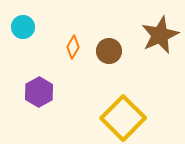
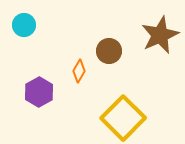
cyan circle: moved 1 px right, 2 px up
orange diamond: moved 6 px right, 24 px down
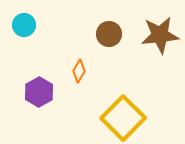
brown star: rotated 18 degrees clockwise
brown circle: moved 17 px up
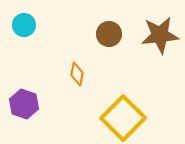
orange diamond: moved 2 px left, 3 px down; rotated 20 degrees counterclockwise
purple hexagon: moved 15 px left, 12 px down; rotated 12 degrees counterclockwise
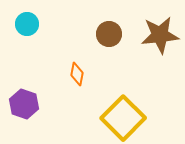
cyan circle: moved 3 px right, 1 px up
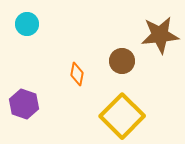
brown circle: moved 13 px right, 27 px down
yellow square: moved 1 px left, 2 px up
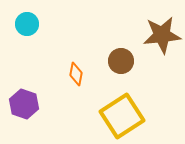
brown star: moved 2 px right
brown circle: moved 1 px left
orange diamond: moved 1 px left
yellow square: rotated 12 degrees clockwise
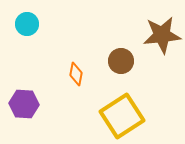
purple hexagon: rotated 16 degrees counterclockwise
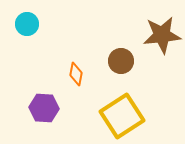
purple hexagon: moved 20 px right, 4 px down
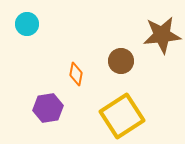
purple hexagon: moved 4 px right; rotated 12 degrees counterclockwise
